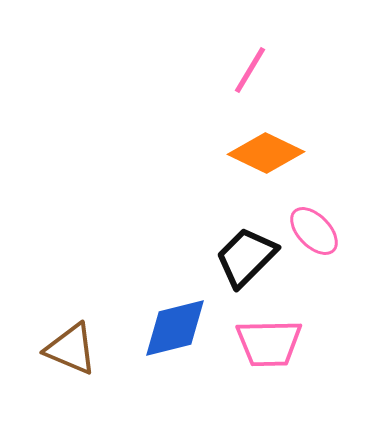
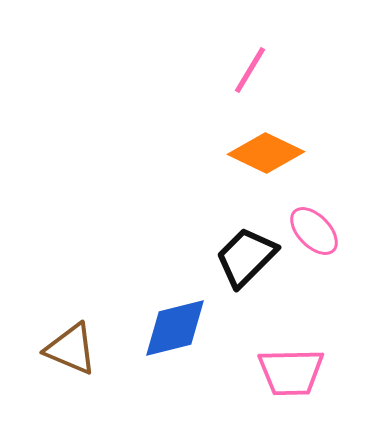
pink trapezoid: moved 22 px right, 29 px down
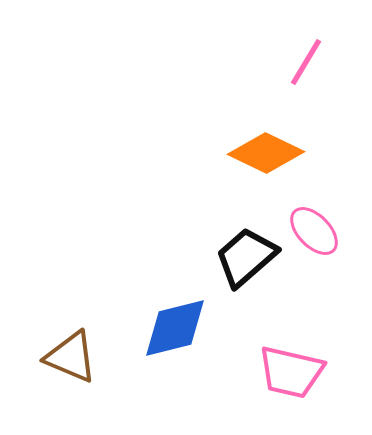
pink line: moved 56 px right, 8 px up
black trapezoid: rotated 4 degrees clockwise
brown triangle: moved 8 px down
pink trapezoid: rotated 14 degrees clockwise
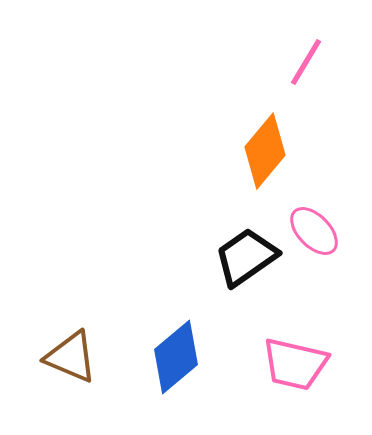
orange diamond: moved 1 px left, 2 px up; rotated 76 degrees counterclockwise
black trapezoid: rotated 6 degrees clockwise
blue diamond: moved 1 px right, 29 px down; rotated 26 degrees counterclockwise
pink trapezoid: moved 4 px right, 8 px up
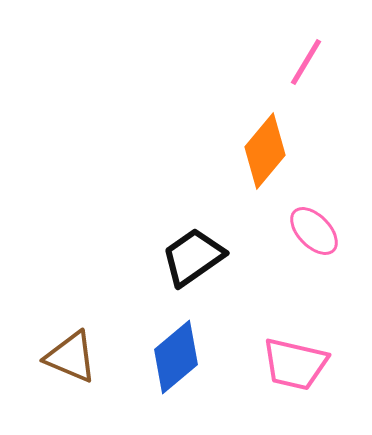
black trapezoid: moved 53 px left
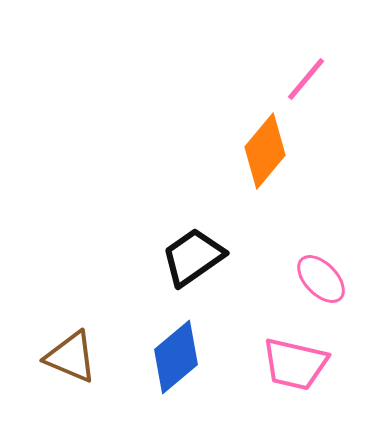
pink line: moved 17 px down; rotated 9 degrees clockwise
pink ellipse: moved 7 px right, 48 px down
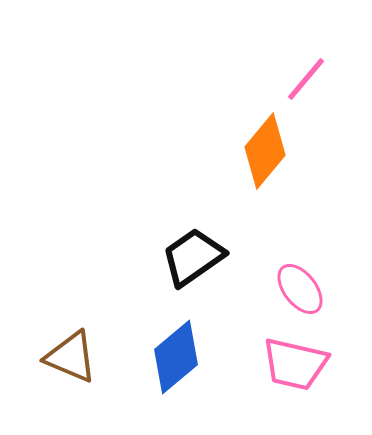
pink ellipse: moved 21 px left, 10 px down; rotated 6 degrees clockwise
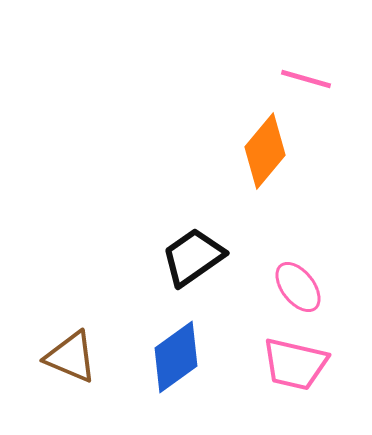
pink line: rotated 66 degrees clockwise
pink ellipse: moved 2 px left, 2 px up
blue diamond: rotated 4 degrees clockwise
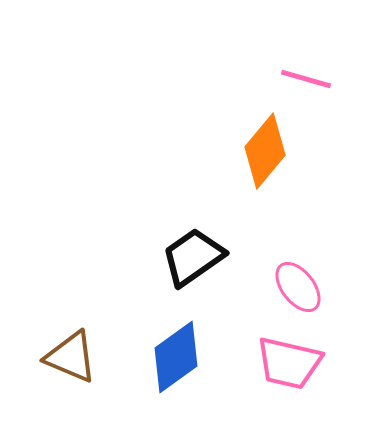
pink trapezoid: moved 6 px left, 1 px up
